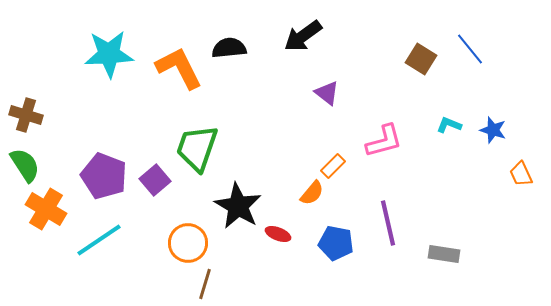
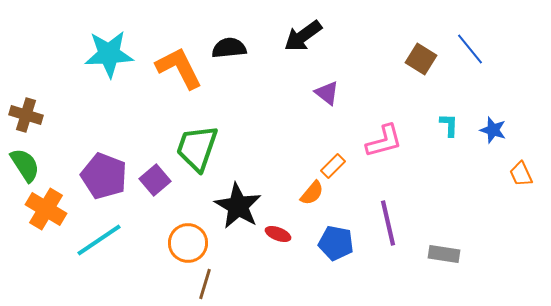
cyan L-shape: rotated 70 degrees clockwise
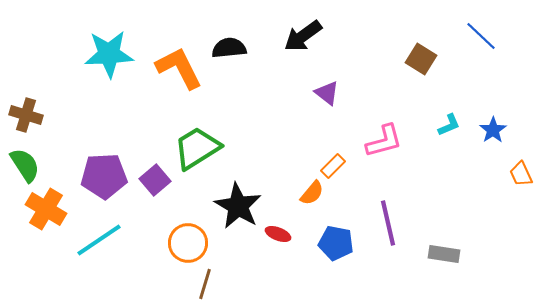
blue line: moved 11 px right, 13 px up; rotated 8 degrees counterclockwise
cyan L-shape: rotated 65 degrees clockwise
blue star: rotated 20 degrees clockwise
green trapezoid: rotated 39 degrees clockwise
purple pentagon: rotated 24 degrees counterclockwise
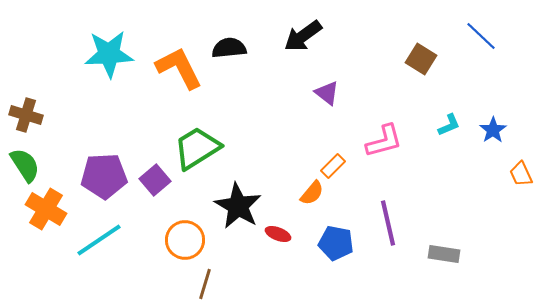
orange circle: moved 3 px left, 3 px up
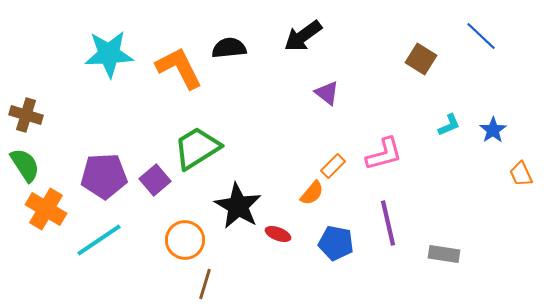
pink L-shape: moved 13 px down
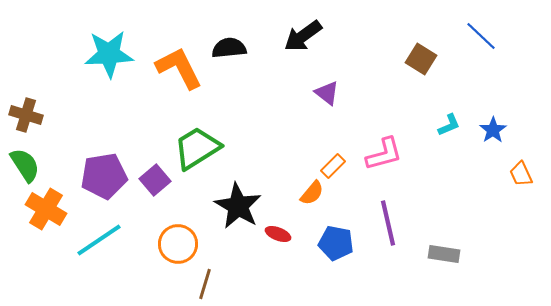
purple pentagon: rotated 6 degrees counterclockwise
orange circle: moved 7 px left, 4 px down
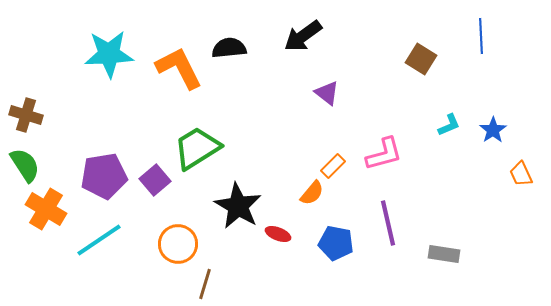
blue line: rotated 44 degrees clockwise
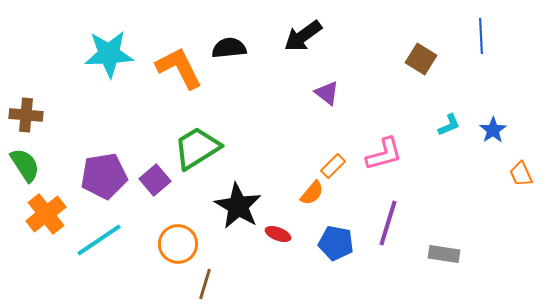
brown cross: rotated 12 degrees counterclockwise
orange cross: moved 5 px down; rotated 21 degrees clockwise
purple line: rotated 30 degrees clockwise
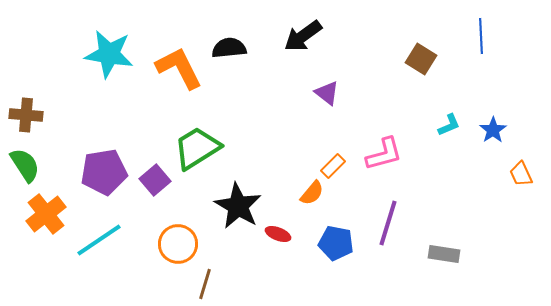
cyan star: rotated 12 degrees clockwise
purple pentagon: moved 4 px up
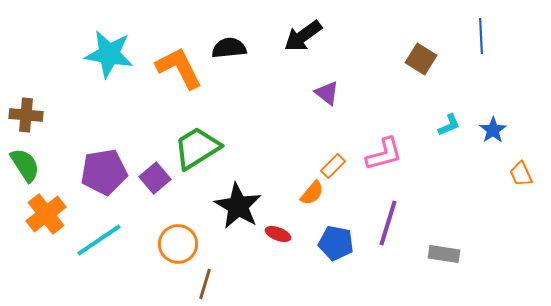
purple square: moved 2 px up
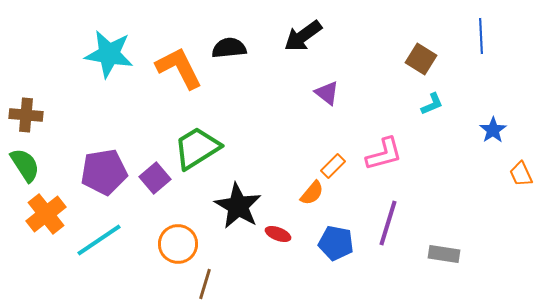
cyan L-shape: moved 17 px left, 21 px up
